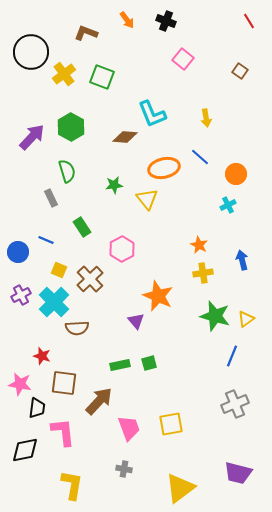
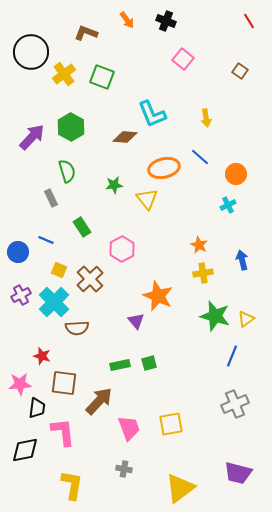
pink star at (20, 384): rotated 15 degrees counterclockwise
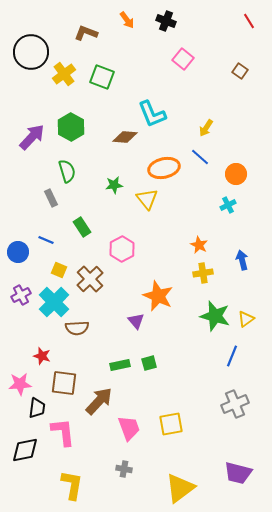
yellow arrow at (206, 118): moved 10 px down; rotated 42 degrees clockwise
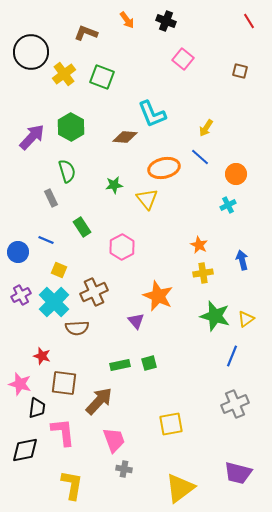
brown square at (240, 71): rotated 21 degrees counterclockwise
pink hexagon at (122, 249): moved 2 px up
brown cross at (90, 279): moved 4 px right, 13 px down; rotated 20 degrees clockwise
pink star at (20, 384): rotated 20 degrees clockwise
pink trapezoid at (129, 428): moved 15 px left, 12 px down
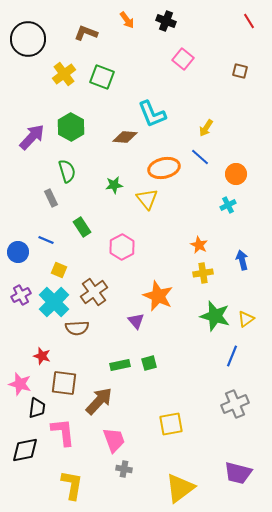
black circle at (31, 52): moved 3 px left, 13 px up
brown cross at (94, 292): rotated 12 degrees counterclockwise
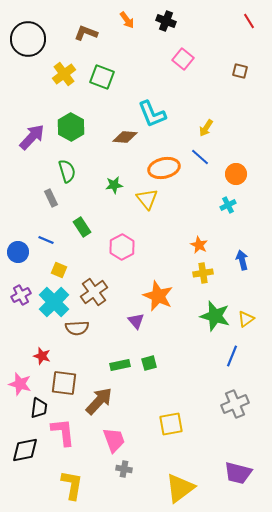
black trapezoid at (37, 408): moved 2 px right
